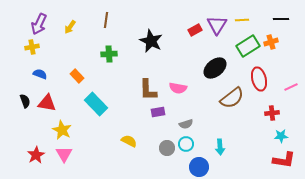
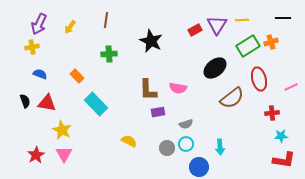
black line: moved 2 px right, 1 px up
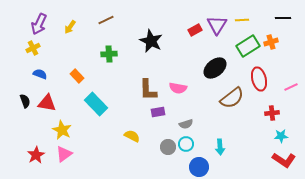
brown line: rotated 56 degrees clockwise
yellow cross: moved 1 px right, 1 px down; rotated 16 degrees counterclockwise
yellow semicircle: moved 3 px right, 5 px up
gray circle: moved 1 px right, 1 px up
pink triangle: rotated 24 degrees clockwise
red L-shape: rotated 25 degrees clockwise
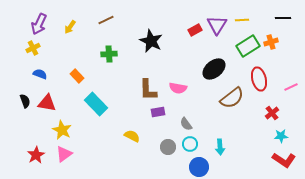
black ellipse: moved 1 px left, 1 px down
red cross: rotated 32 degrees counterclockwise
gray semicircle: rotated 72 degrees clockwise
cyan circle: moved 4 px right
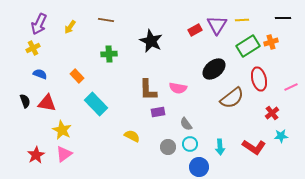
brown line: rotated 35 degrees clockwise
red L-shape: moved 30 px left, 13 px up
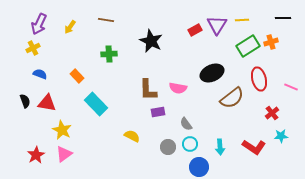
black ellipse: moved 2 px left, 4 px down; rotated 15 degrees clockwise
pink line: rotated 48 degrees clockwise
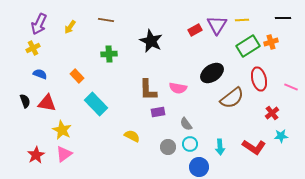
black ellipse: rotated 10 degrees counterclockwise
